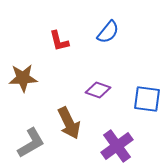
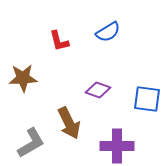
blue semicircle: rotated 20 degrees clockwise
purple cross: rotated 36 degrees clockwise
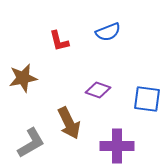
blue semicircle: rotated 10 degrees clockwise
brown star: rotated 8 degrees counterclockwise
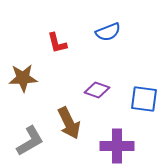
red L-shape: moved 2 px left, 2 px down
brown star: rotated 8 degrees clockwise
purple diamond: moved 1 px left
blue square: moved 3 px left
gray L-shape: moved 1 px left, 2 px up
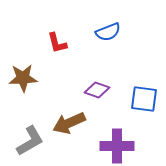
brown arrow: rotated 92 degrees clockwise
